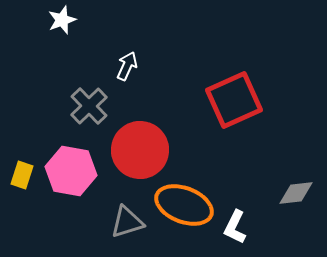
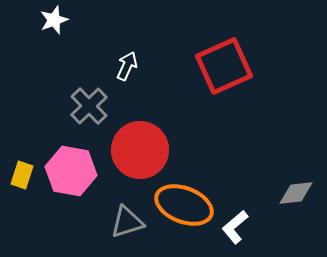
white star: moved 8 px left
red square: moved 10 px left, 34 px up
white L-shape: rotated 24 degrees clockwise
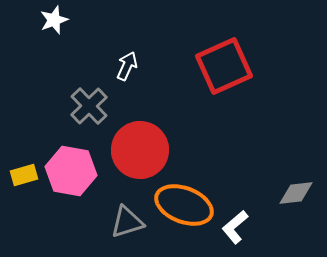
yellow rectangle: moved 2 px right; rotated 56 degrees clockwise
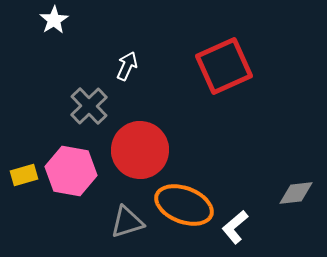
white star: rotated 12 degrees counterclockwise
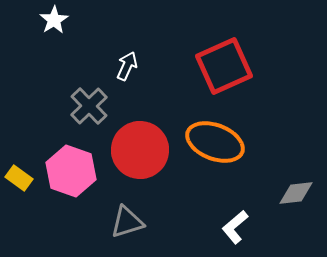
pink hexagon: rotated 9 degrees clockwise
yellow rectangle: moved 5 px left, 3 px down; rotated 52 degrees clockwise
orange ellipse: moved 31 px right, 63 px up
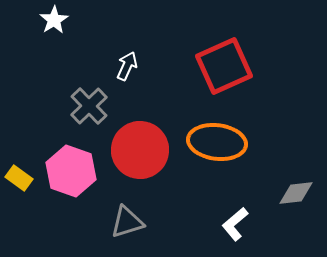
orange ellipse: moved 2 px right; rotated 14 degrees counterclockwise
white L-shape: moved 3 px up
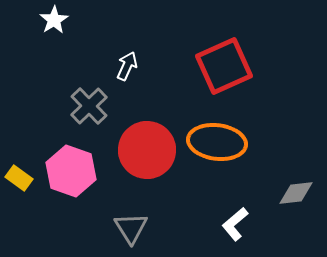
red circle: moved 7 px right
gray triangle: moved 4 px right, 6 px down; rotated 45 degrees counterclockwise
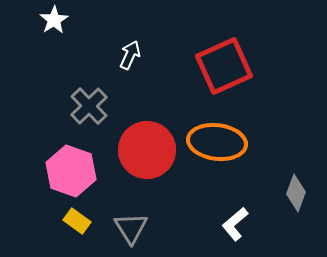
white arrow: moved 3 px right, 11 px up
yellow rectangle: moved 58 px right, 43 px down
gray diamond: rotated 63 degrees counterclockwise
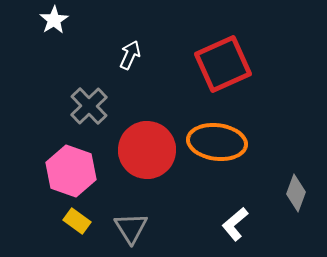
red square: moved 1 px left, 2 px up
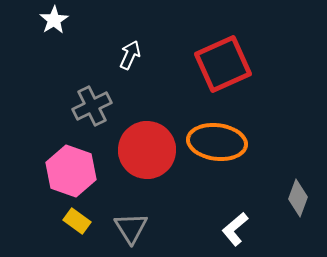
gray cross: moved 3 px right; rotated 18 degrees clockwise
gray diamond: moved 2 px right, 5 px down
white L-shape: moved 5 px down
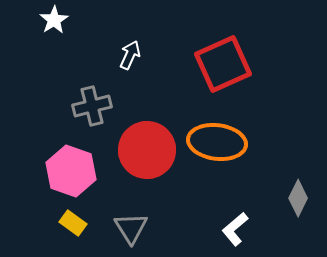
gray cross: rotated 12 degrees clockwise
gray diamond: rotated 6 degrees clockwise
yellow rectangle: moved 4 px left, 2 px down
